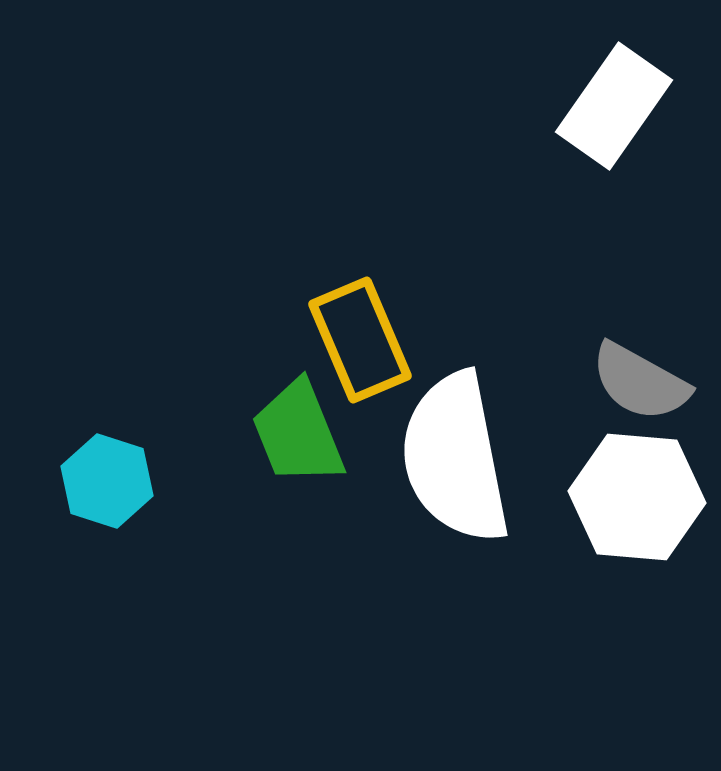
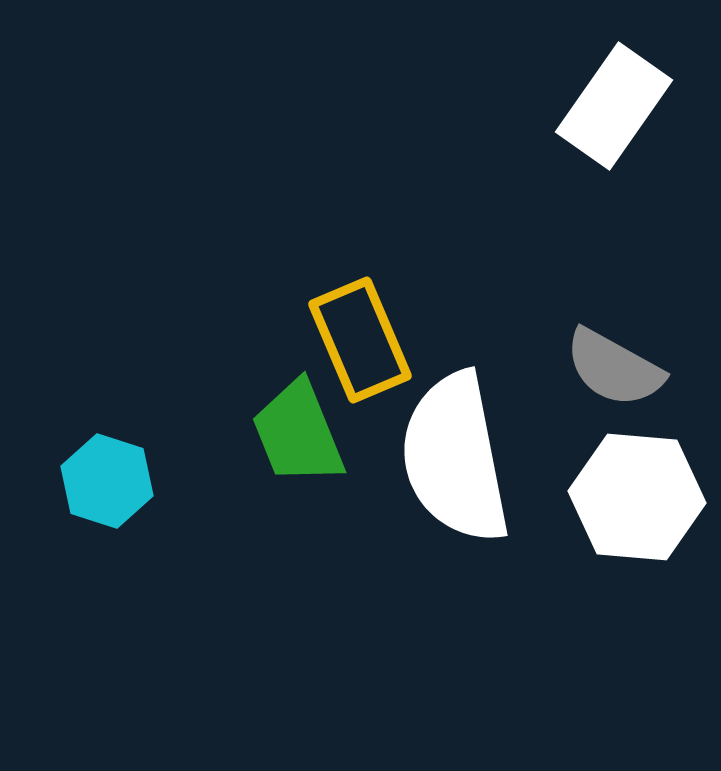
gray semicircle: moved 26 px left, 14 px up
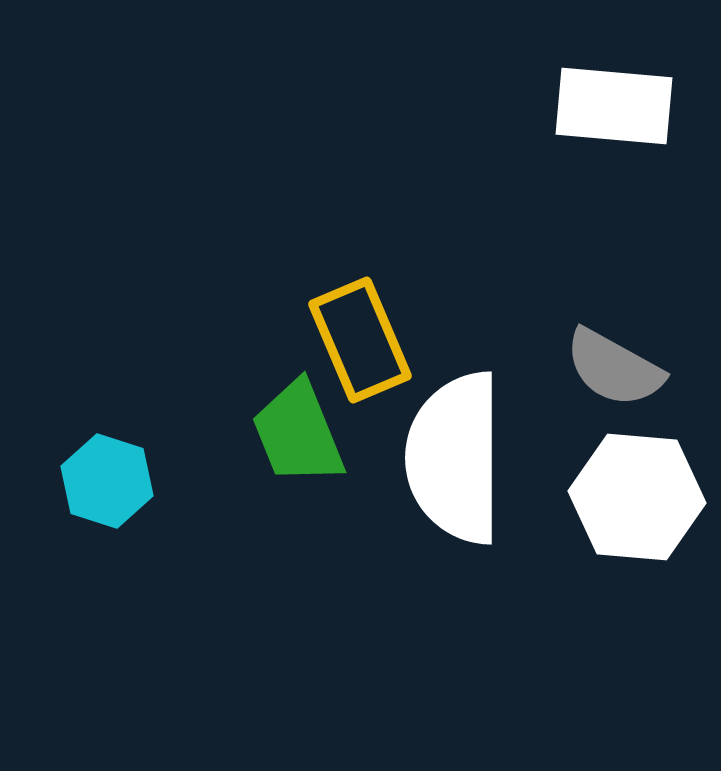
white rectangle: rotated 60 degrees clockwise
white semicircle: rotated 11 degrees clockwise
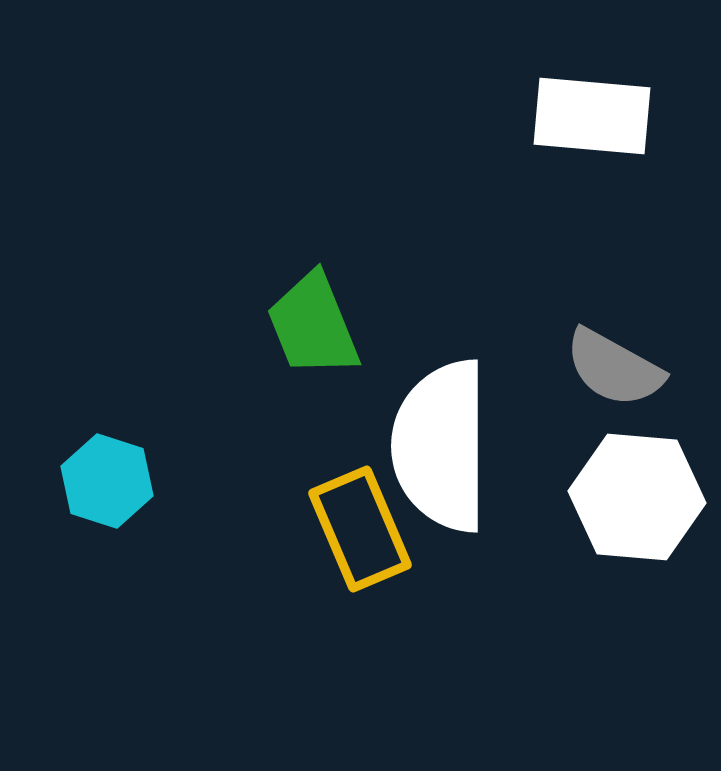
white rectangle: moved 22 px left, 10 px down
yellow rectangle: moved 189 px down
green trapezoid: moved 15 px right, 108 px up
white semicircle: moved 14 px left, 12 px up
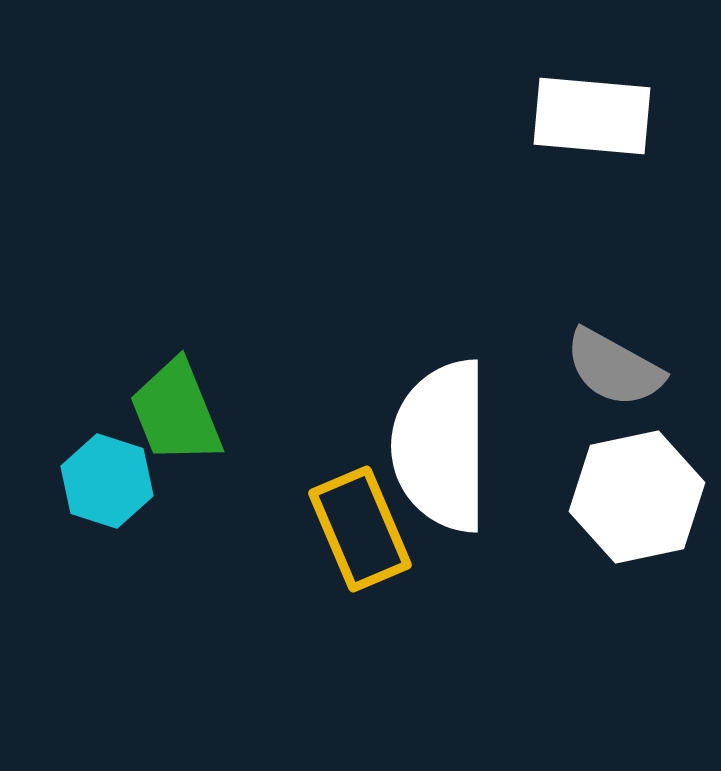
green trapezoid: moved 137 px left, 87 px down
white hexagon: rotated 17 degrees counterclockwise
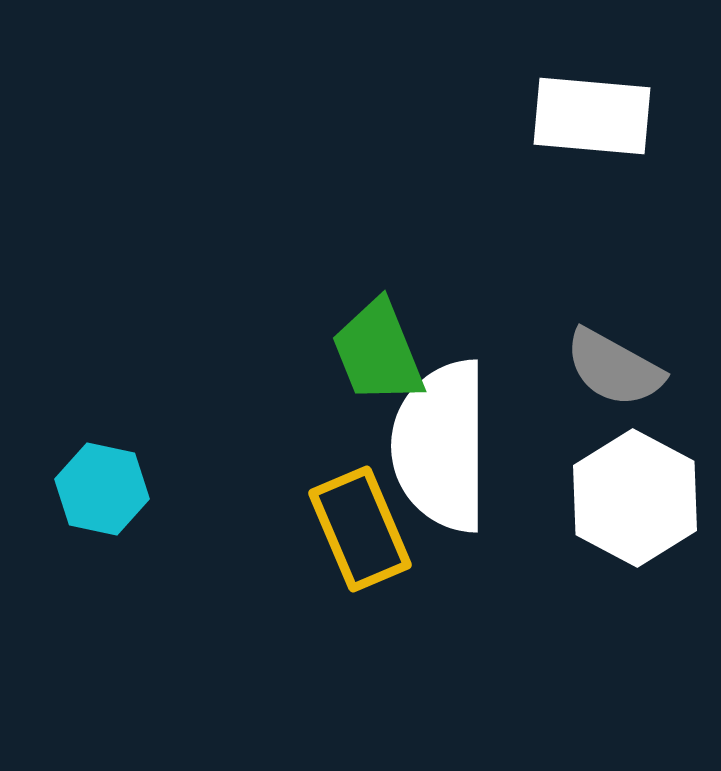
green trapezoid: moved 202 px right, 60 px up
cyan hexagon: moved 5 px left, 8 px down; rotated 6 degrees counterclockwise
white hexagon: moved 2 px left, 1 px down; rotated 20 degrees counterclockwise
